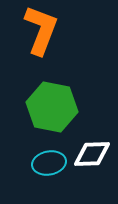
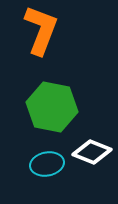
white diamond: moved 2 px up; rotated 24 degrees clockwise
cyan ellipse: moved 2 px left, 1 px down
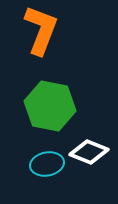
green hexagon: moved 2 px left, 1 px up
white diamond: moved 3 px left
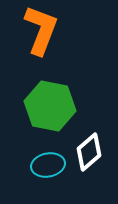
white diamond: rotated 63 degrees counterclockwise
cyan ellipse: moved 1 px right, 1 px down
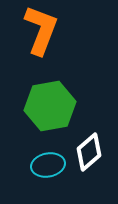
green hexagon: rotated 21 degrees counterclockwise
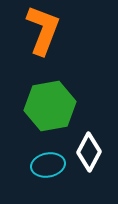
orange L-shape: moved 2 px right
white diamond: rotated 21 degrees counterclockwise
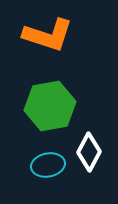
orange L-shape: moved 5 px right, 5 px down; rotated 87 degrees clockwise
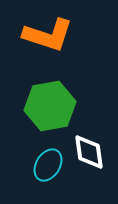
white diamond: rotated 36 degrees counterclockwise
cyan ellipse: rotated 48 degrees counterclockwise
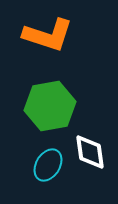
white diamond: moved 1 px right
